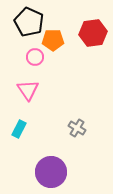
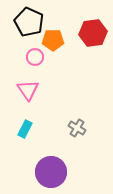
cyan rectangle: moved 6 px right
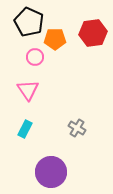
orange pentagon: moved 2 px right, 1 px up
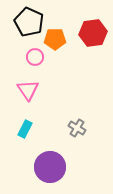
purple circle: moved 1 px left, 5 px up
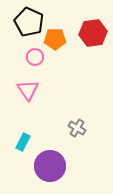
cyan rectangle: moved 2 px left, 13 px down
purple circle: moved 1 px up
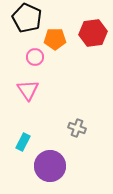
black pentagon: moved 2 px left, 4 px up
gray cross: rotated 12 degrees counterclockwise
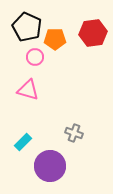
black pentagon: moved 9 px down
pink triangle: rotated 40 degrees counterclockwise
gray cross: moved 3 px left, 5 px down
cyan rectangle: rotated 18 degrees clockwise
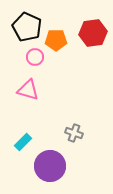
orange pentagon: moved 1 px right, 1 px down
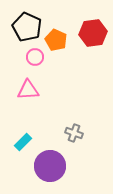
orange pentagon: rotated 25 degrees clockwise
pink triangle: rotated 20 degrees counterclockwise
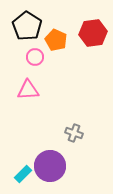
black pentagon: moved 1 px up; rotated 8 degrees clockwise
cyan rectangle: moved 32 px down
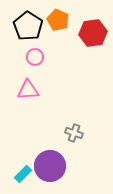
black pentagon: moved 1 px right
orange pentagon: moved 2 px right, 20 px up
